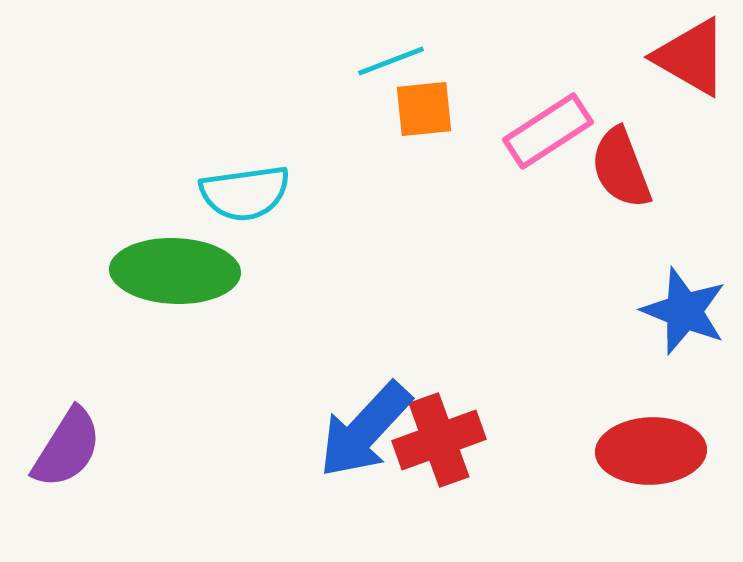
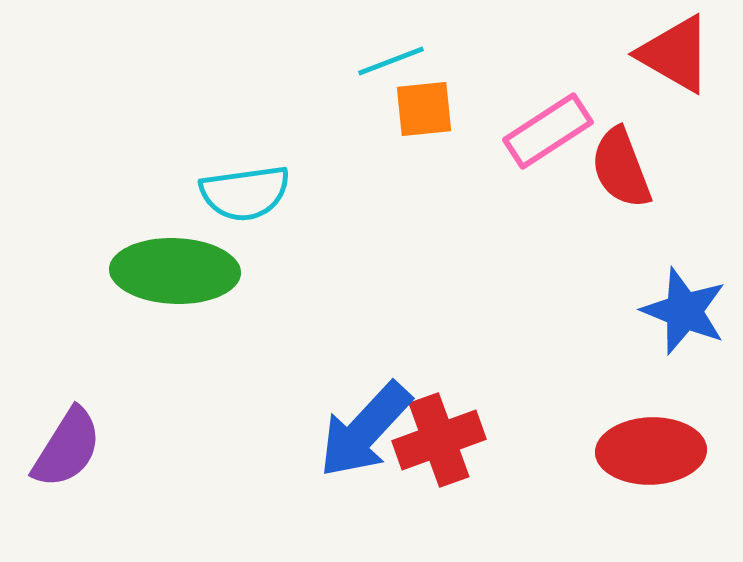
red triangle: moved 16 px left, 3 px up
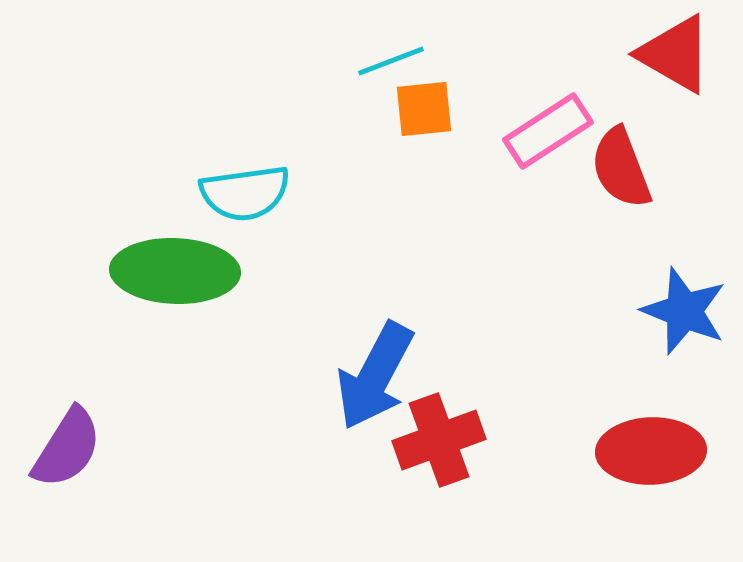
blue arrow: moved 10 px right, 54 px up; rotated 15 degrees counterclockwise
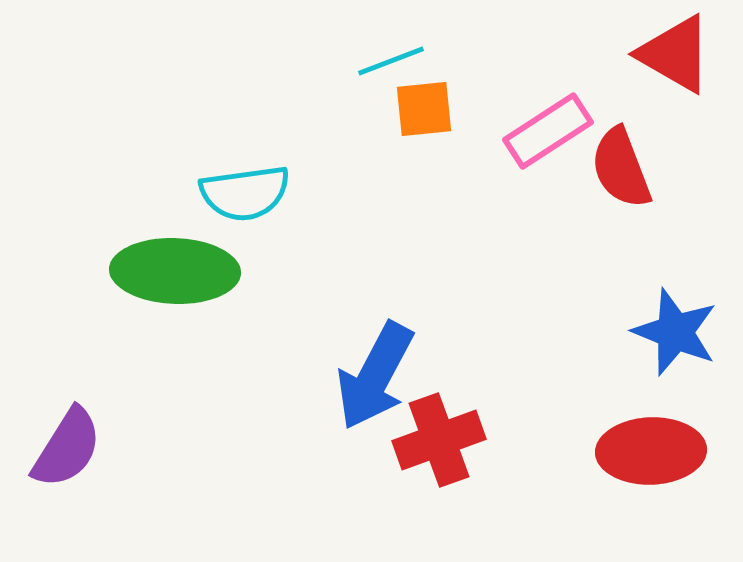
blue star: moved 9 px left, 21 px down
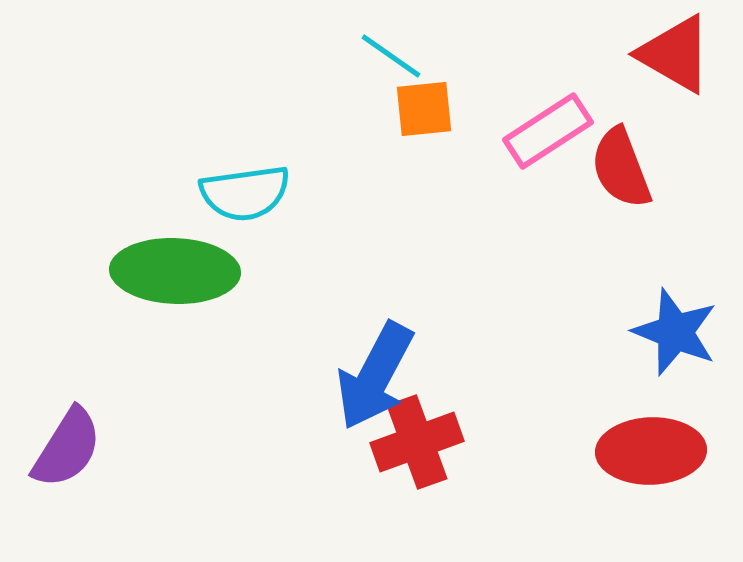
cyan line: moved 5 px up; rotated 56 degrees clockwise
red cross: moved 22 px left, 2 px down
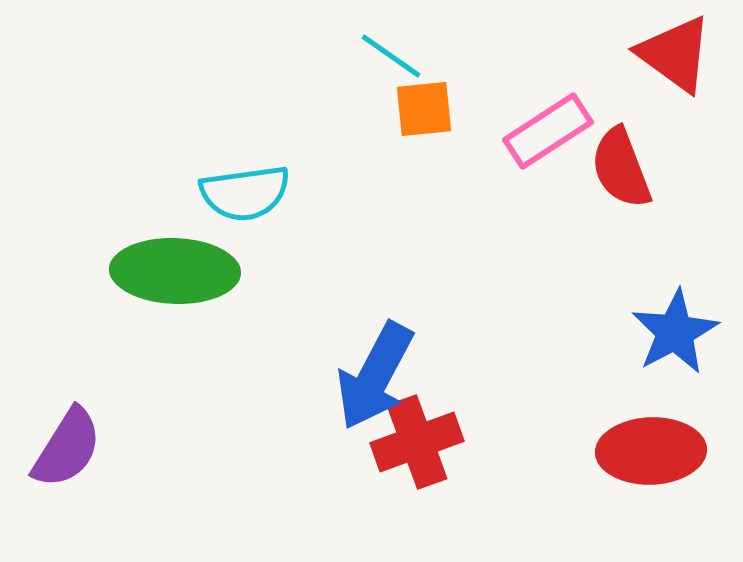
red triangle: rotated 6 degrees clockwise
blue star: rotated 22 degrees clockwise
